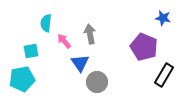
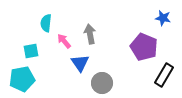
gray circle: moved 5 px right, 1 px down
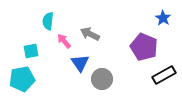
blue star: rotated 21 degrees clockwise
cyan semicircle: moved 2 px right, 2 px up
gray arrow: rotated 54 degrees counterclockwise
black rectangle: rotated 30 degrees clockwise
gray circle: moved 4 px up
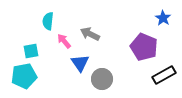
cyan pentagon: moved 2 px right, 3 px up
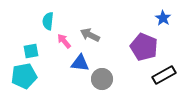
gray arrow: moved 1 px down
blue triangle: rotated 48 degrees counterclockwise
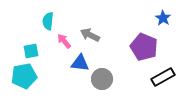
black rectangle: moved 1 px left, 2 px down
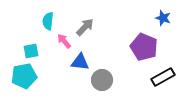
blue star: rotated 14 degrees counterclockwise
gray arrow: moved 5 px left, 8 px up; rotated 108 degrees clockwise
blue triangle: moved 1 px up
gray circle: moved 1 px down
